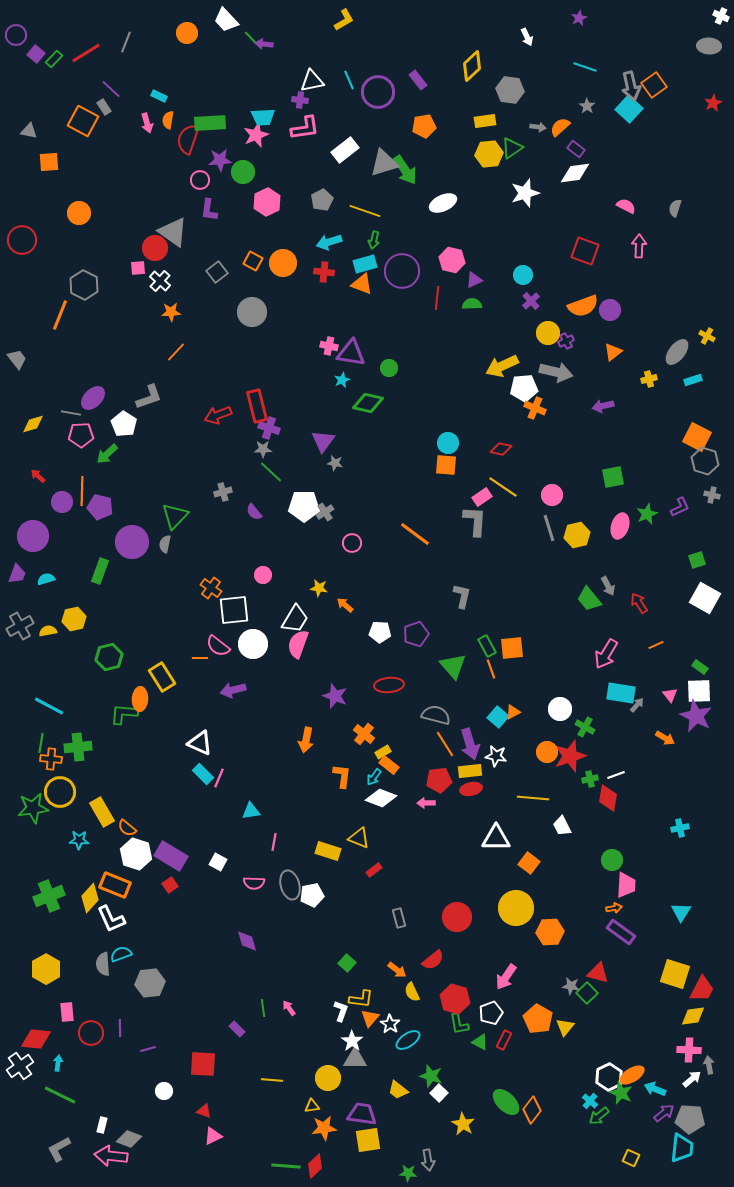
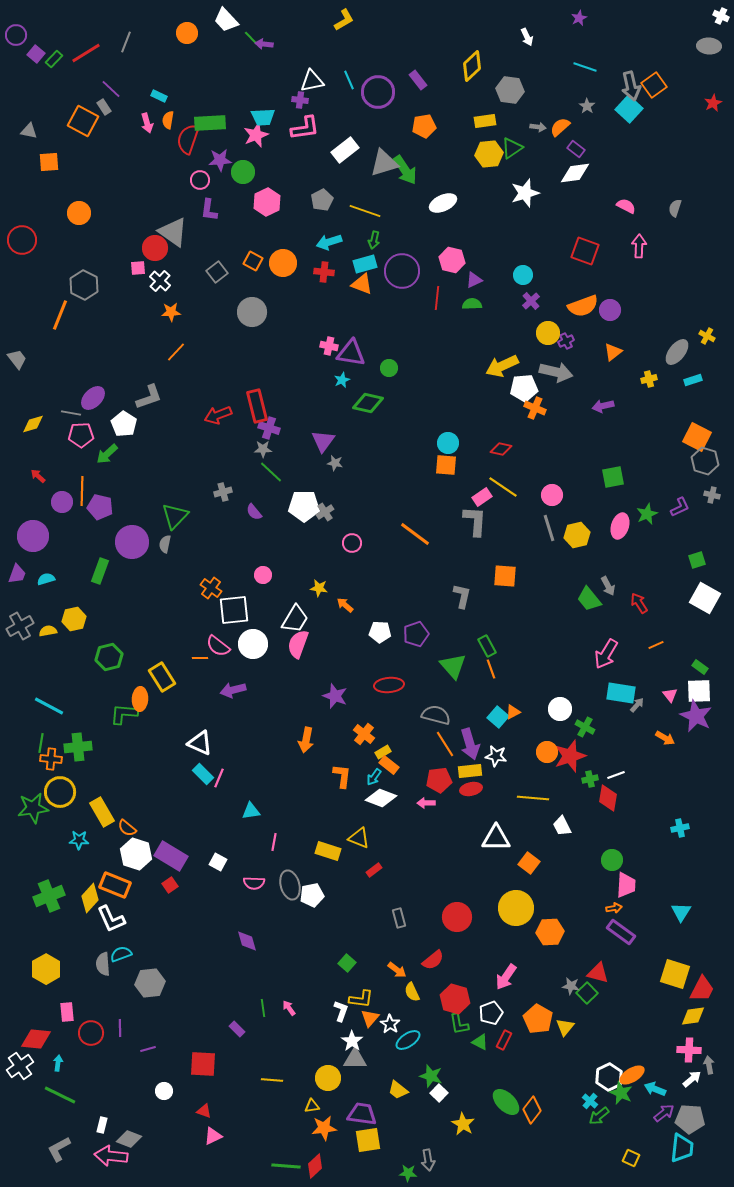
orange square at (512, 648): moved 7 px left, 72 px up; rotated 10 degrees clockwise
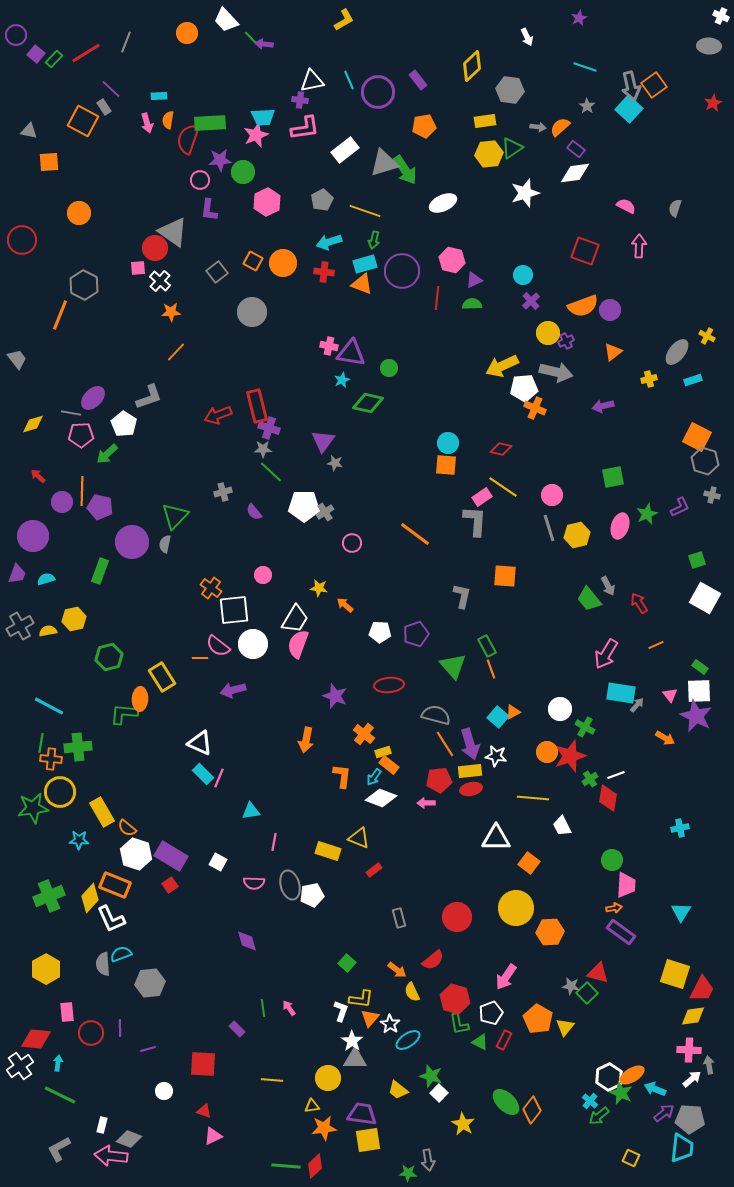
cyan rectangle at (159, 96): rotated 28 degrees counterclockwise
yellow rectangle at (383, 752): rotated 14 degrees clockwise
green cross at (590, 779): rotated 21 degrees counterclockwise
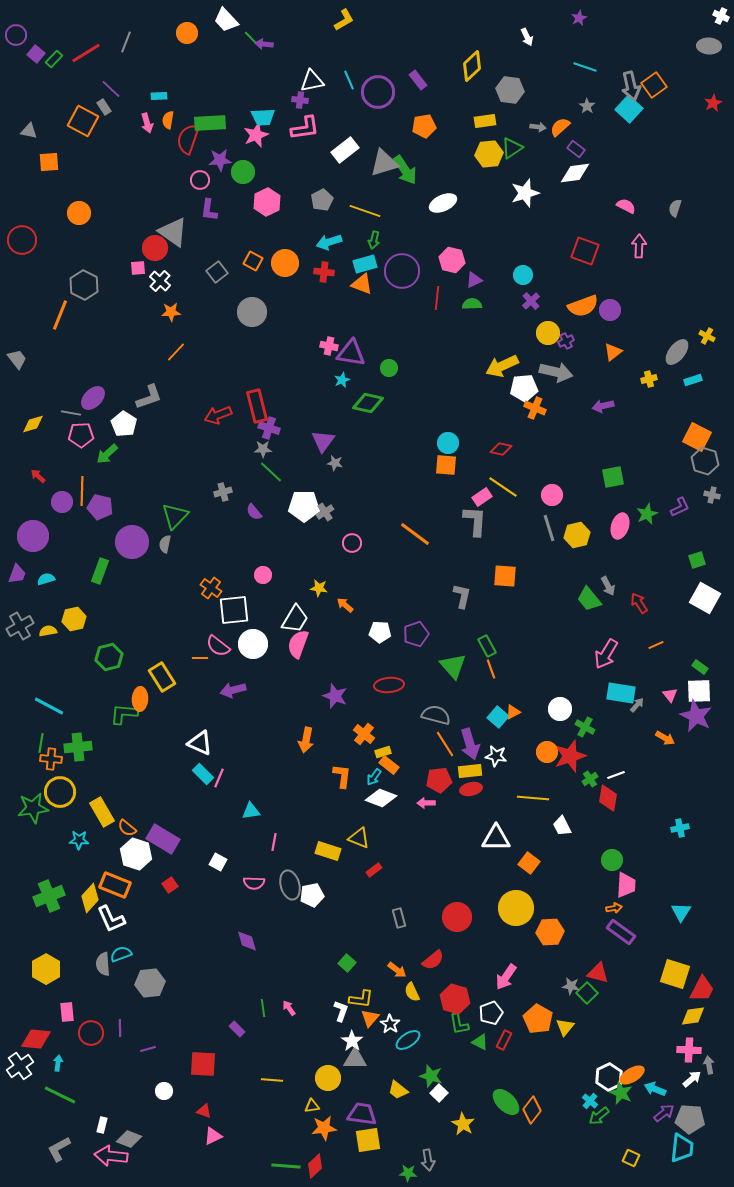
orange circle at (283, 263): moved 2 px right
purple rectangle at (171, 856): moved 8 px left, 17 px up
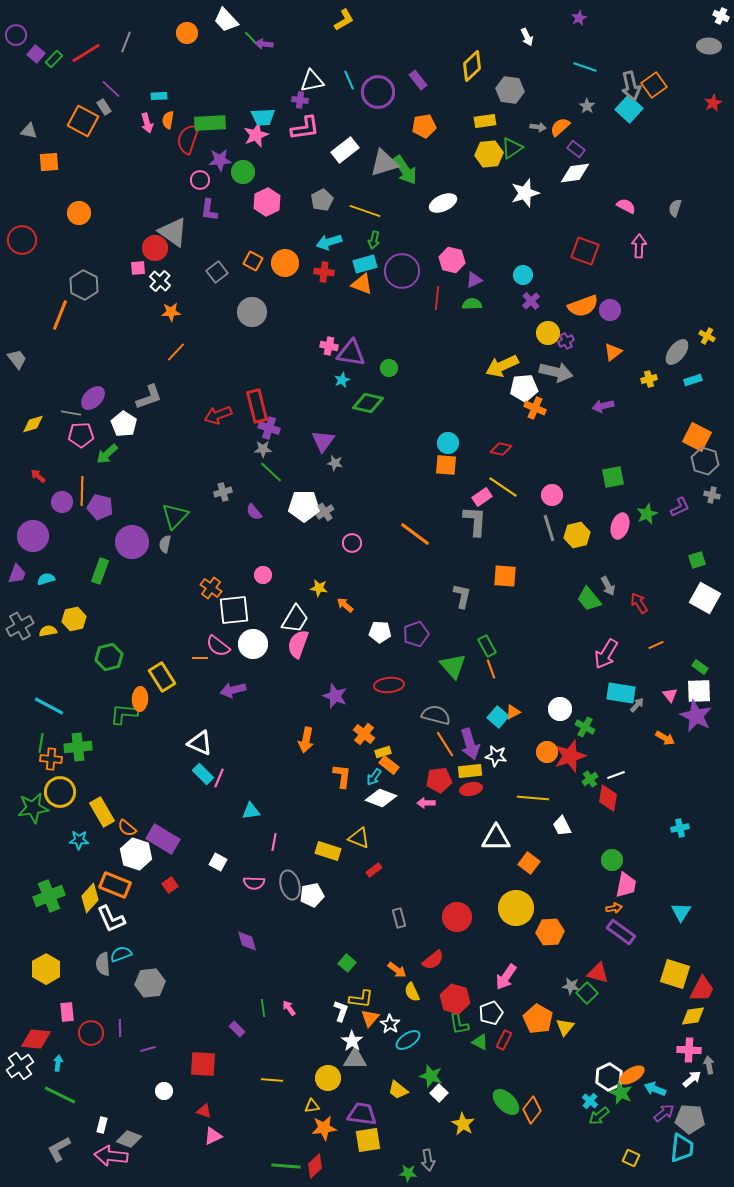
pink trapezoid at (626, 885): rotated 8 degrees clockwise
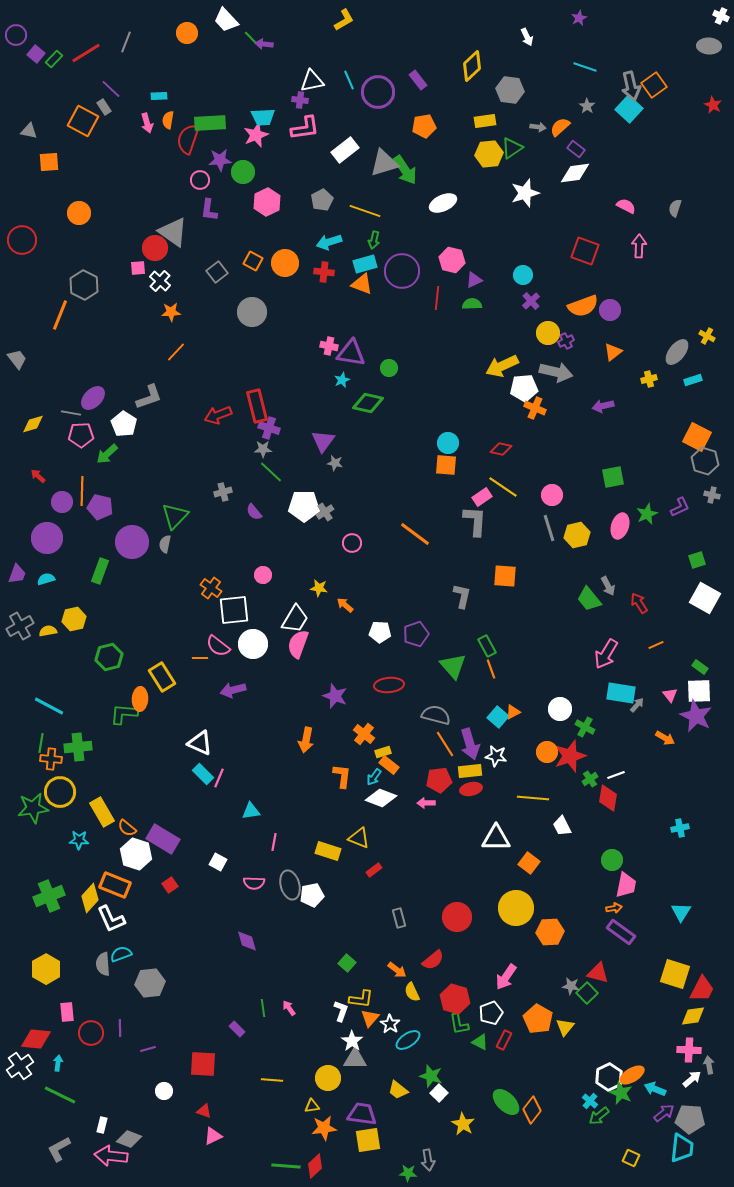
red star at (713, 103): moved 2 px down; rotated 18 degrees counterclockwise
purple circle at (33, 536): moved 14 px right, 2 px down
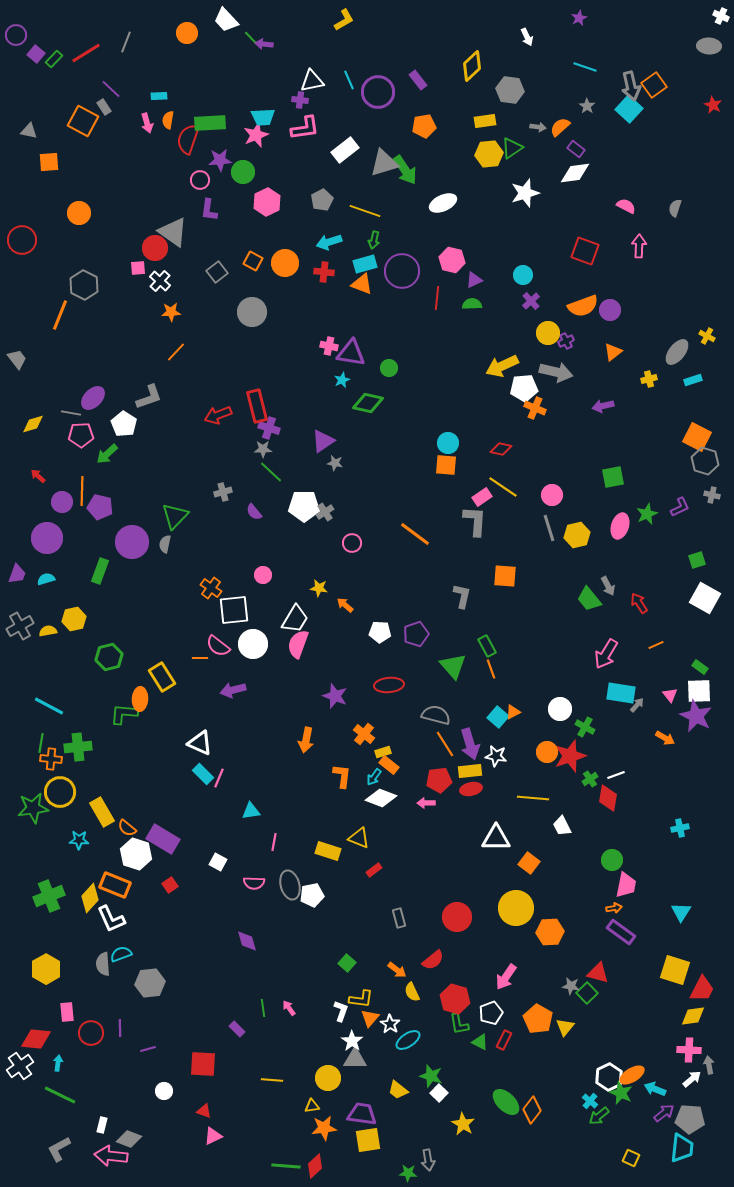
purple triangle at (323, 441): rotated 20 degrees clockwise
yellow square at (675, 974): moved 4 px up
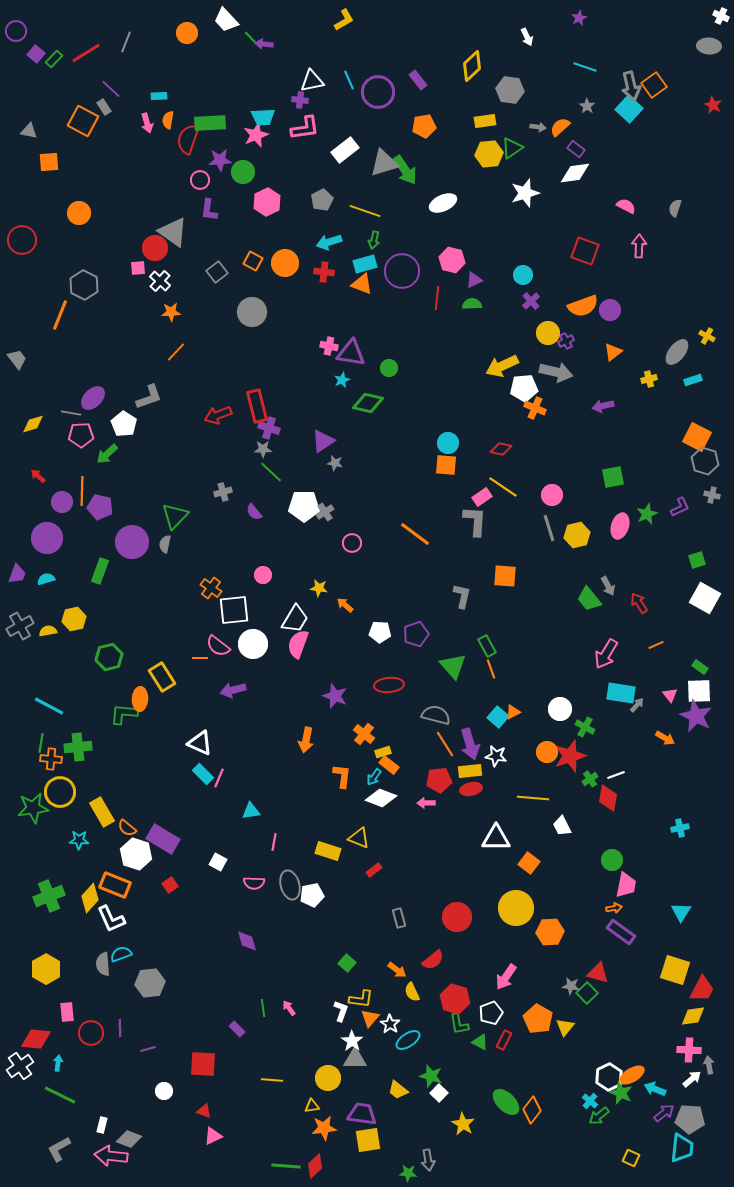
purple circle at (16, 35): moved 4 px up
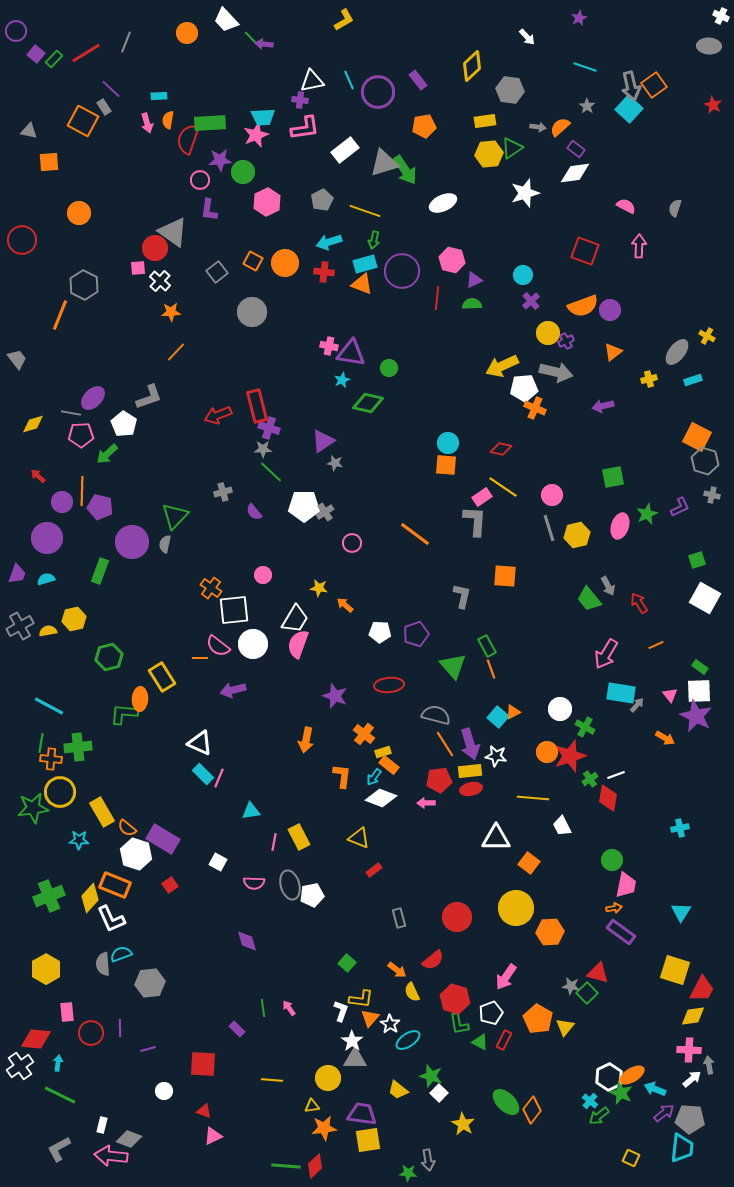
white arrow at (527, 37): rotated 18 degrees counterclockwise
yellow rectangle at (328, 851): moved 29 px left, 14 px up; rotated 45 degrees clockwise
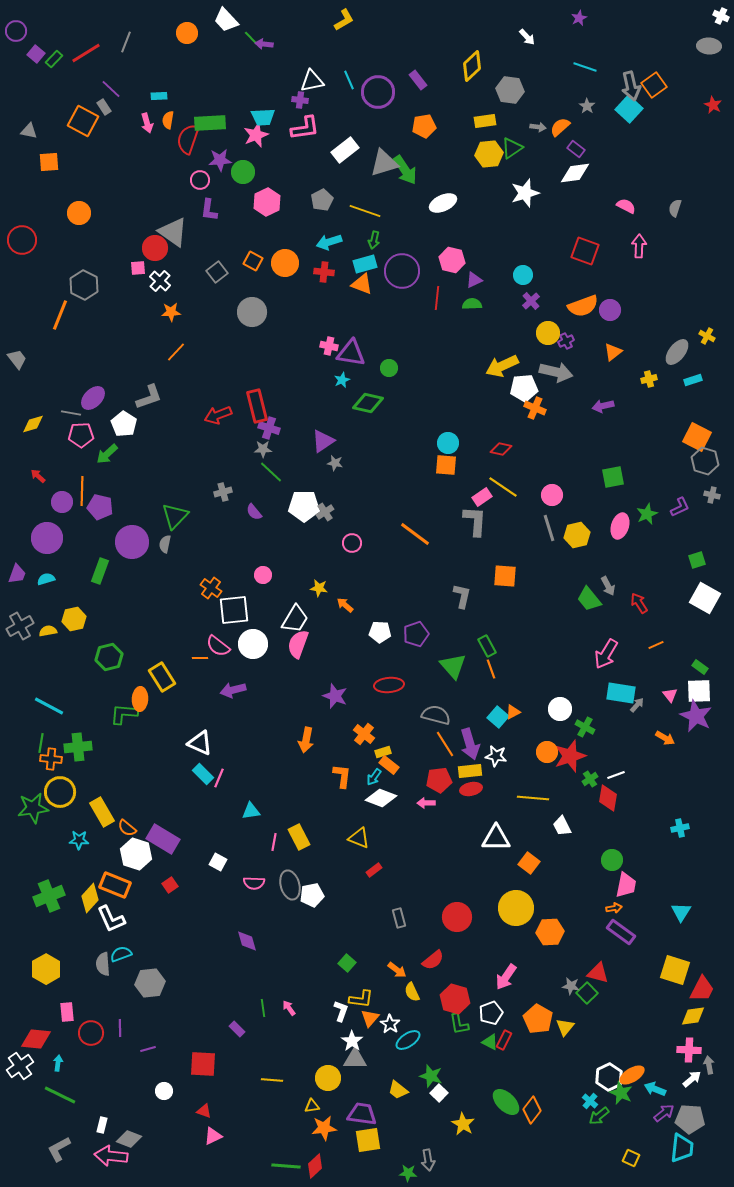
green triangle at (480, 1042): moved 10 px right
